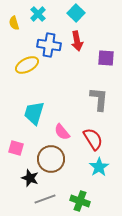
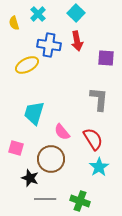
gray line: rotated 20 degrees clockwise
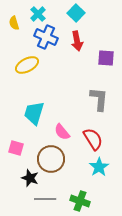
blue cross: moved 3 px left, 8 px up; rotated 15 degrees clockwise
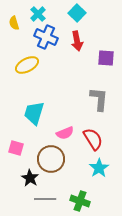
cyan square: moved 1 px right
pink semicircle: moved 3 px right, 1 px down; rotated 72 degrees counterclockwise
cyan star: moved 1 px down
black star: rotated 12 degrees clockwise
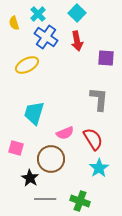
blue cross: rotated 10 degrees clockwise
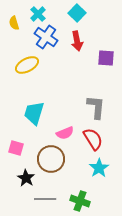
gray L-shape: moved 3 px left, 8 px down
black star: moved 4 px left
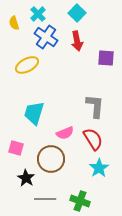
gray L-shape: moved 1 px left, 1 px up
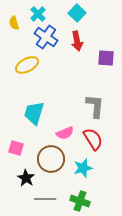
cyan star: moved 16 px left; rotated 18 degrees clockwise
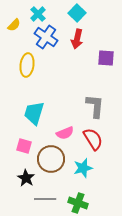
yellow semicircle: moved 2 px down; rotated 120 degrees counterclockwise
red arrow: moved 2 px up; rotated 24 degrees clockwise
yellow ellipse: rotated 55 degrees counterclockwise
pink square: moved 8 px right, 2 px up
green cross: moved 2 px left, 2 px down
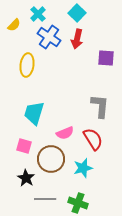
blue cross: moved 3 px right
gray L-shape: moved 5 px right
